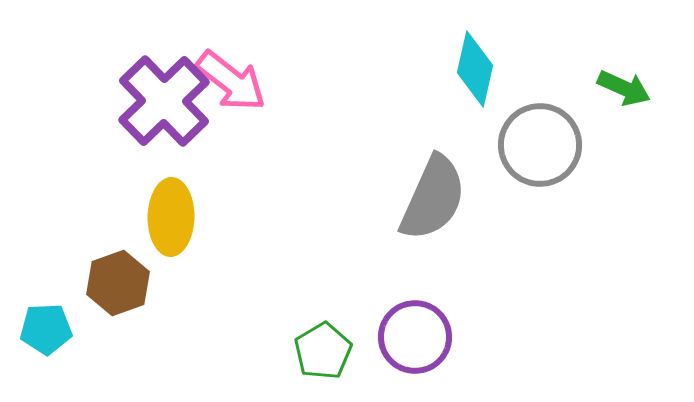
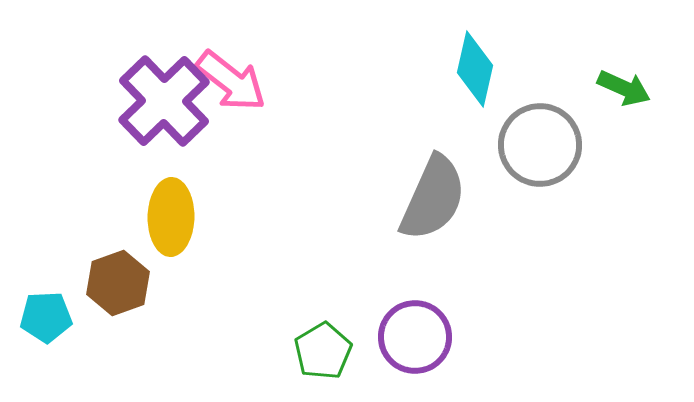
cyan pentagon: moved 12 px up
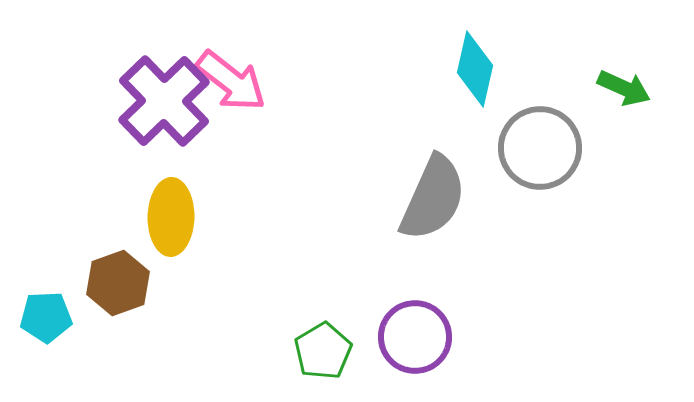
gray circle: moved 3 px down
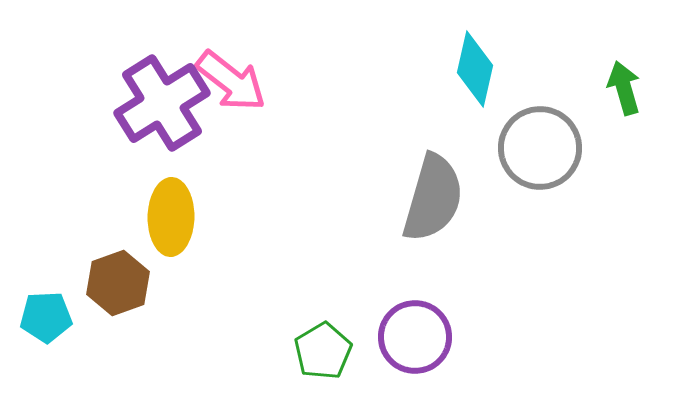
green arrow: rotated 130 degrees counterclockwise
purple cross: moved 2 px left, 2 px down; rotated 12 degrees clockwise
gray semicircle: rotated 8 degrees counterclockwise
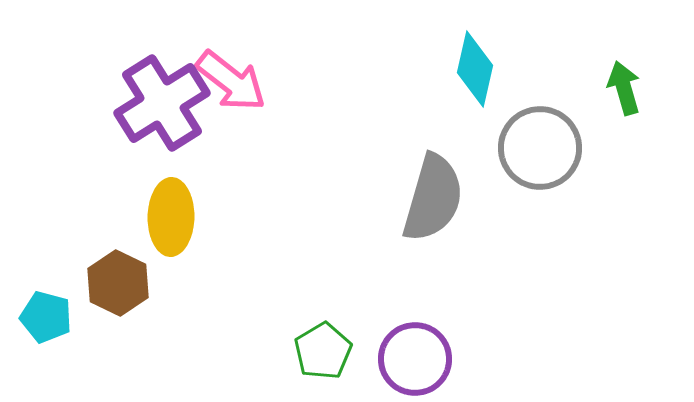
brown hexagon: rotated 14 degrees counterclockwise
cyan pentagon: rotated 18 degrees clockwise
purple circle: moved 22 px down
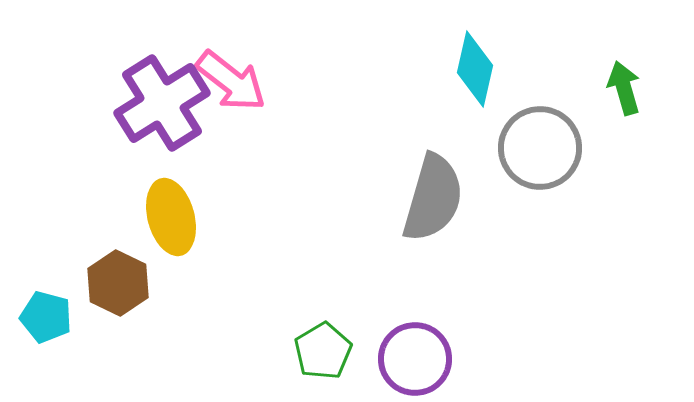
yellow ellipse: rotated 16 degrees counterclockwise
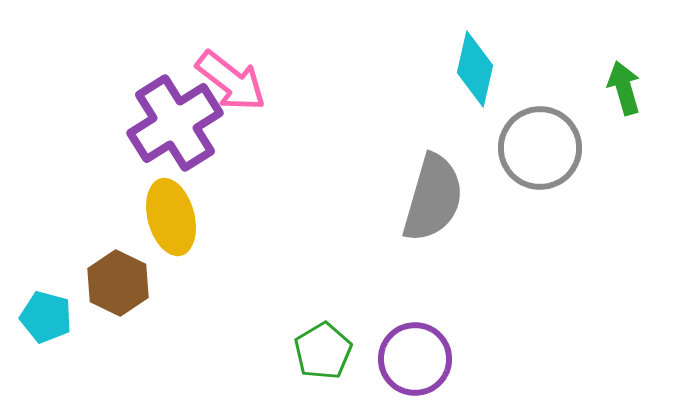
purple cross: moved 13 px right, 20 px down
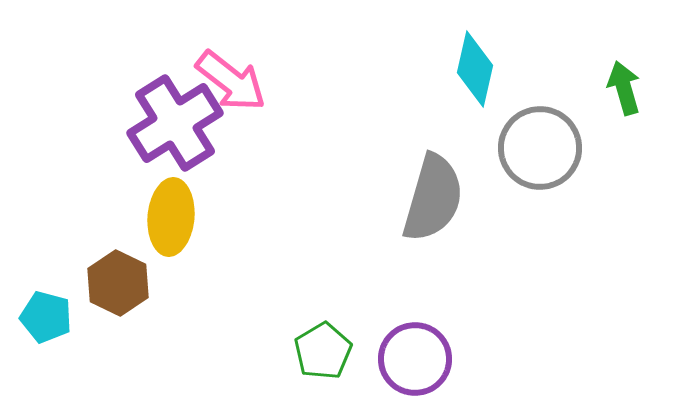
yellow ellipse: rotated 20 degrees clockwise
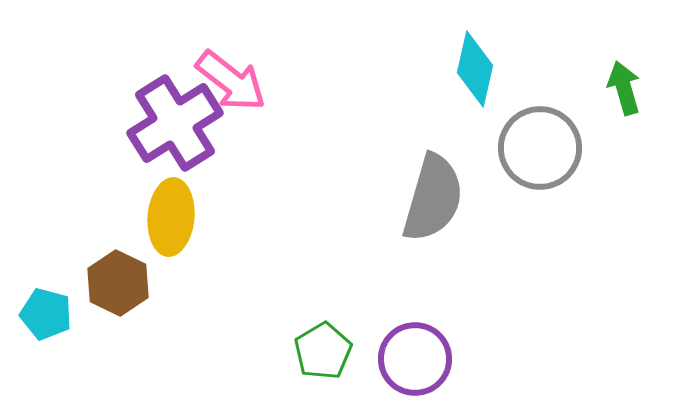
cyan pentagon: moved 3 px up
